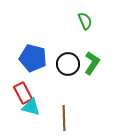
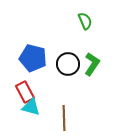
green L-shape: moved 1 px down
red rectangle: moved 2 px right, 1 px up
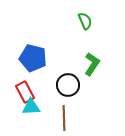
black circle: moved 21 px down
cyan triangle: rotated 18 degrees counterclockwise
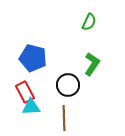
green semicircle: moved 4 px right, 1 px down; rotated 48 degrees clockwise
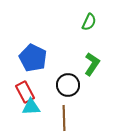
blue pentagon: rotated 12 degrees clockwise
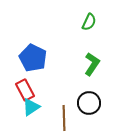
black circle: moved 21 px right, 18 px down
red rectangle: moved 2 px up
cyan triangle: rotated 30 degrees counterclockwise
